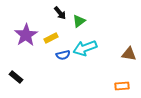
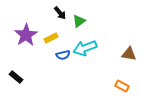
orange rectangle: rotated 32 degrees clockwise
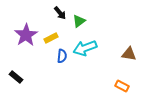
blue semicircle: moved 1 px left, 1 px down; rotated 72 degrees counterclockwise
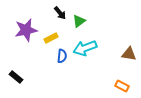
purple star: moved 5 px up; rotated 20 degrees clockwise
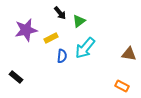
cyan arrow: rotated 30 degrees counterclockwise
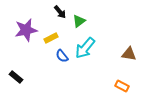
black arrow: moved 1 px up
blue semicircle: rotated 136 degrees clockwise
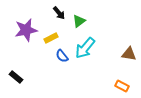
black arrow: moved 1 px left, 1 px down
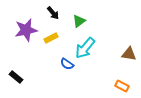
black arrow: moved 6 px left
blue semicircle: moved 5 px right, 8 px down; rotated 16 degrees counterclockwise
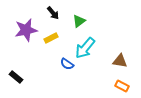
brown triangle: moved 9 px left, 7 px down
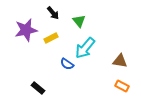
green triangle: rotated 32 degrees counterclockwise
black rectangle: moved 22 px right, 11 px down
